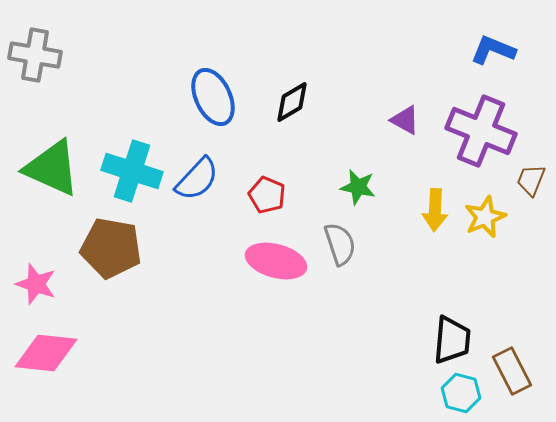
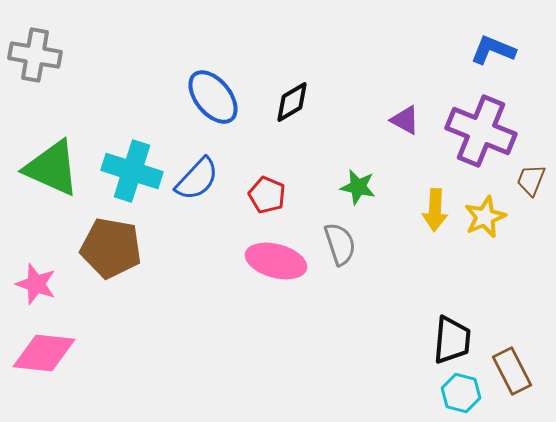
blue ellipse: rotated 14 degrees counterclockwise
pink diamond: moved 2 px left
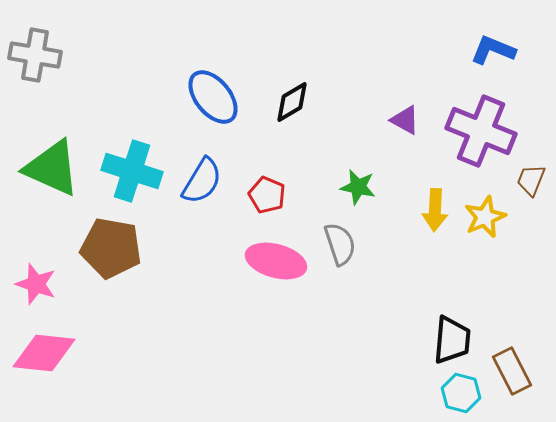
blue semicircle: moved 5 px right, 2 px down; rotated 12 degrees counterclockwise
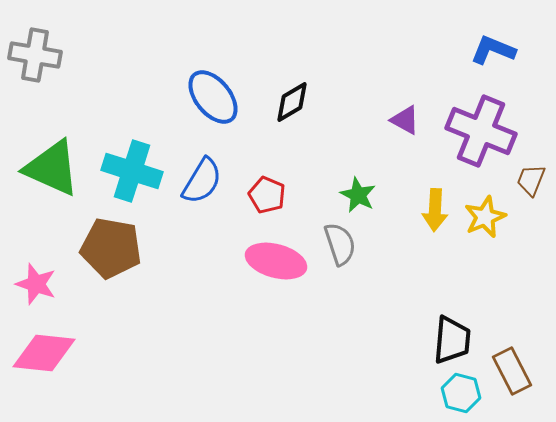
green star: moved 8 px down; rotated 15 degrees clockwise
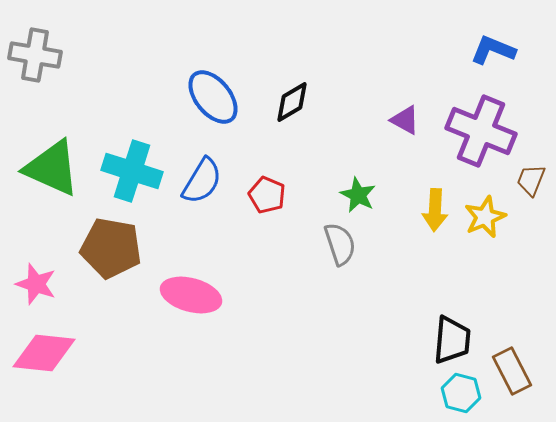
pink ellipse: moved 85 px left, 34 px down
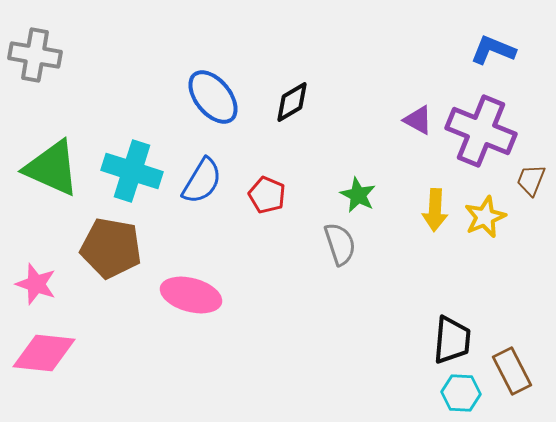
purple triangle: moved 13 px right
cyan hexagon: rotated 12 degrees counterclockwise
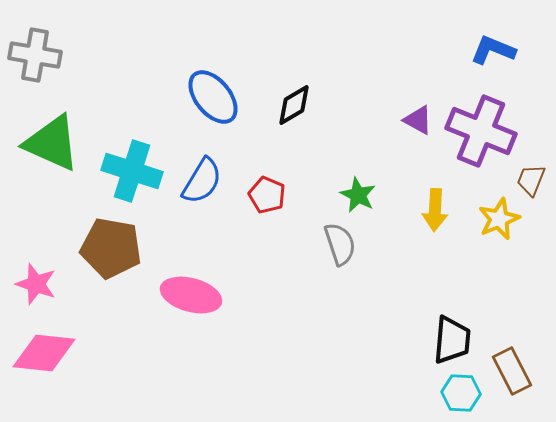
black diamond: moved 2 px right, 3 px down
green triangle: moved 25 px up
yellow star: moved 14 px right, 2 px down
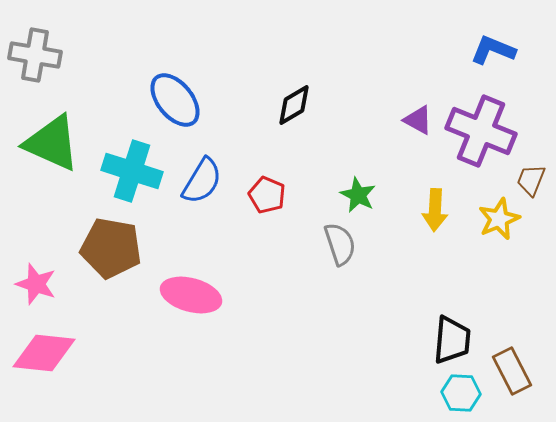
blue ellipse: moved 38 px left, 3 px down
